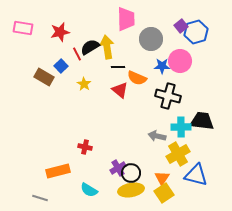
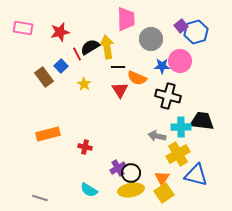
brown rectangle: rotated 24 degrees clockwise
red triangle: rotated 18 degrees clockwise
orange rectangle: moved 10 px left, 37 px up
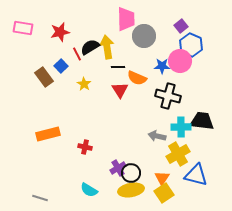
blue hexagon: moved 5 px left, 13 px down; rotated 20 degrees counterclockwise
gray circle: moved 7 px left, 3 px up
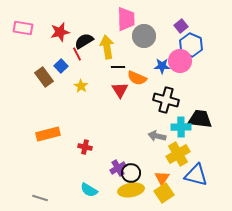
black semicircle: moved 6 px left, 6 px up
yellow star: moved 3 px left, 2 px down
black cross: moved 2 px left, 4 px down
black trapezoid: moved 2 px left, 2 px up
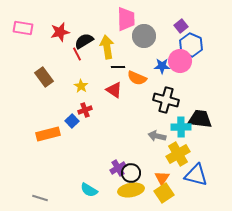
blue square: moved 11 px right, 55 px down
red triangle: moved 6 px left; rotated 24 degrees counterclockwise
red cross: moved 37 px up; rotated 32 degrees counterclockwise
